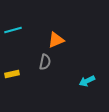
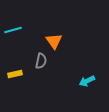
orange triangle: moved 2 px left, 1 px down; rotated 42 degrees counterclockwise
gray semicircle: moved 4 px left, 1 px up
yellow rectangle: moved 3 px right
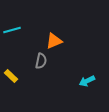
cyan line: moved 1 px left
orange triangle: rotated 42 degrees clockwise
yellow rectangle: moved 4 px left, 2 px down; rotated 56 degrees clockwise
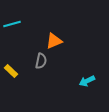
cyan line: moved 6 px up
yellow rectangle: moved 5 px up
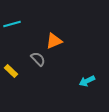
gray semicircle: moved 3 px left, 2 px up; rotated 56 degrees counterclockwise
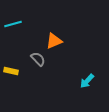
cyan line: moved 1 px right
yellow rectangle: rotated 32 degrees counterclockwise
cyan arrow: rotated 21 degrees counterclockwise
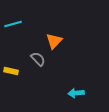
orange triangle: rotated 24 degrees counterclockwise
cyan arrow: moved 11 px left, 12 px down; rotated 42 degrees clockwise
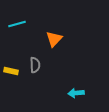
cyan line: moved 4 px right
orange triangle: moved 2 px up
gray semicircle: moved 3 px left, 6 px down; rotated 42 degrees clockwise
